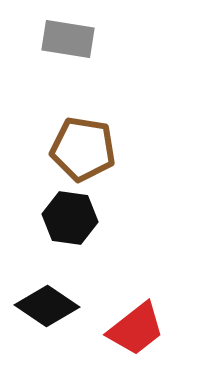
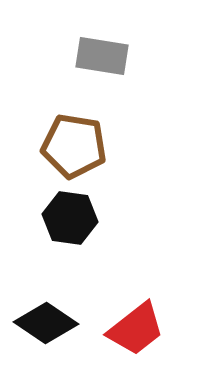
gray rectangle: moved 34 px right, 17 px down
brown pentagon: moved 9 px left, 3 px up
black diamond: moved 1 px left, 17 px down
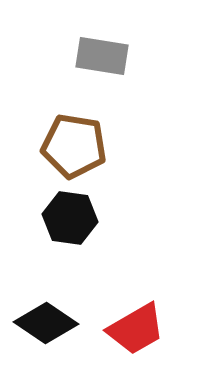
red trapezoid: rotated 8 degrees clockwise
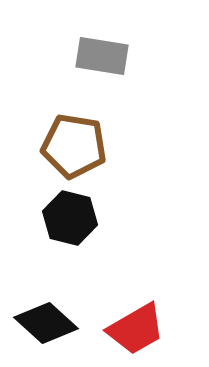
black hexagon: rotated 6 degrees clockwise
black diamond: rotated 8 degrees clockwise
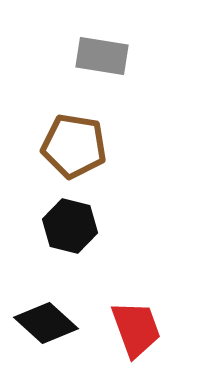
black hexagon: moved 8 px down
red trapezoid: rotated 80 degrees counterclockwise
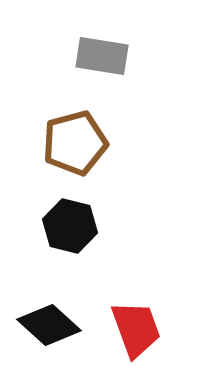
brown pentagon: moved 1 px right, 3 px up; rotated 24 degrees counterclockwise
black diamond: moved 3 px right, 2 px down
